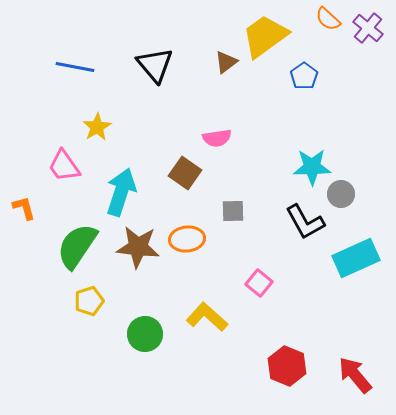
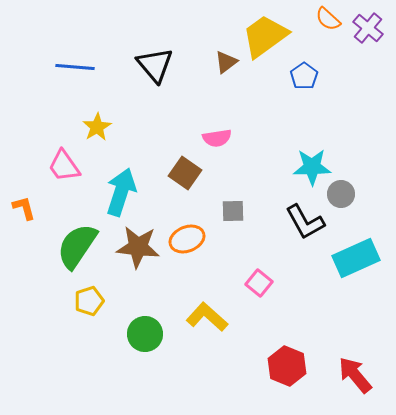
blue line: rotated 6 degrees counterclockwise
orange ellipse: rotated 16 degrees counterclockwise
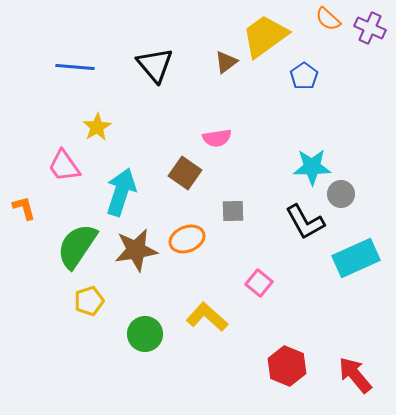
purple cross: moved 2 px right; rotated 16 degrees counterclockwise
brown star: moved 2 px left, 3 px down; rotated 15 degrees counterclockwise
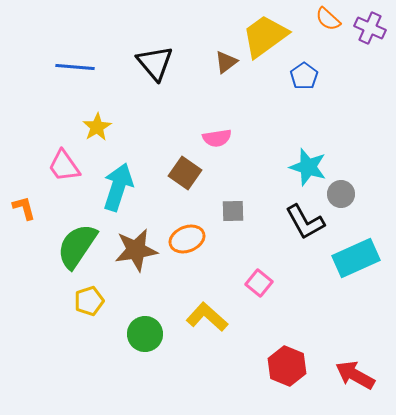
black triangle: moved 2 px up
cyan star: moved 4 px left; rotated 18 degrees clockwise
cyan arrow: moved 3 px left, 5 px up
red arrow: rotated 21 degrees counterclockwise
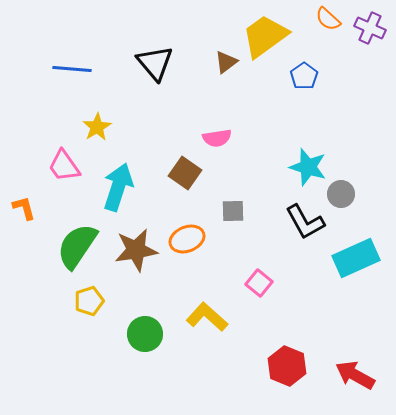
blue line: moved 3 px left, 2 px down
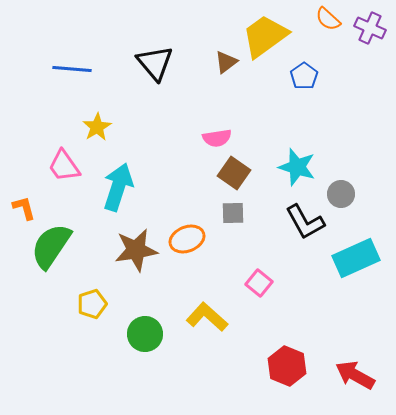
cyan star: moved 11 px left
brown square: moved 49 px right
gray square: moved 2 px down
green semicircle: moved 26 px left
yellow pentagon: moved 3 px right, 3 px down
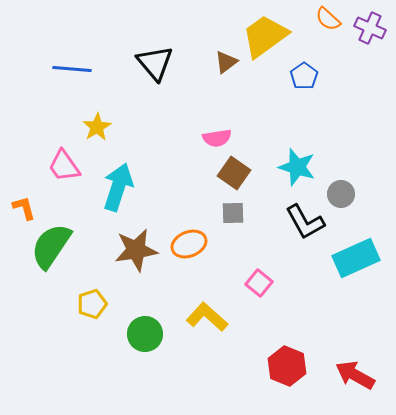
orange ellipse: moved 2 px right, 5 px down
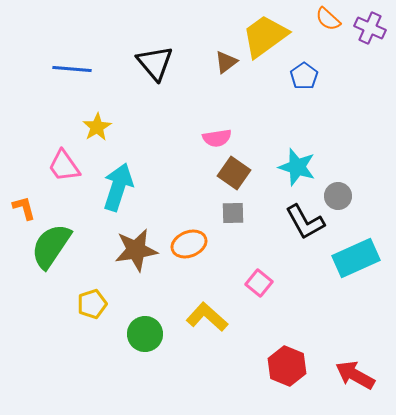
gray circle: moved 3 px left, 2 px down
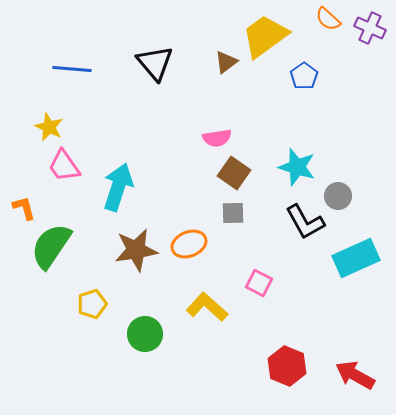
yellow star: moved 48 px left; rotated 16 degrees counterclockwise
pink square: rotated 12 degrees counterclockwise
yellow L-shape: moved 10 px up
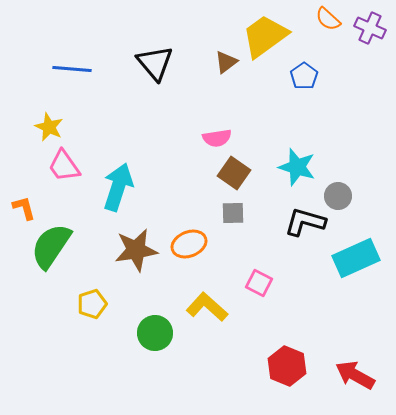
black L-shape: rotated 135 degrees clockwise
green circle: moved 10 px right, 1 px up
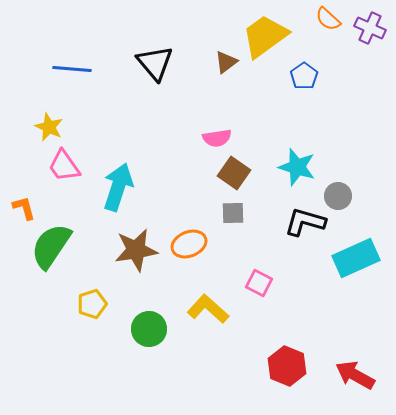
yellow L-shape: moved 1 px right, 2 px down
green circle: moved 6 px left, 4 px up
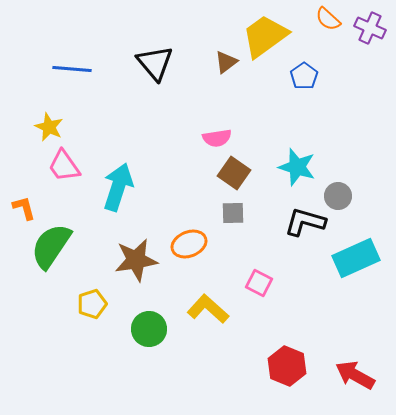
brown star: moved 10 px down
